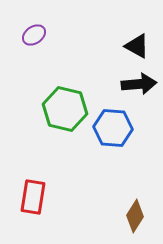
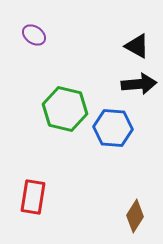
purple ellipse: rotated 70 degrees clockwise
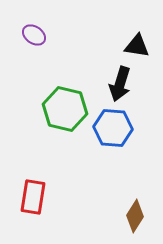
black triangle: rotated 20 degrees counterclockwise
black arrow: moved 19 px left; rotated 112 degrees clockwise
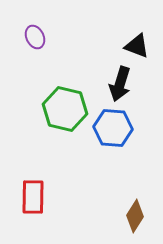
purple ellipse: moved 1 px right, 2 px down; rotated 30 degrees clockwise
black triangle: rotated 12 degrees clockwise
red rectangle: rotated 8 degrees counterclockwise
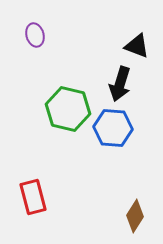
purple ellipse: moved 2 px up; rotated 10 degrees clockwise
green hexagon: moved 3 px right
red rectangle: rotated 16 degrees counterclockwise
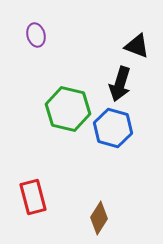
purple ellipse: moved 1 px right
blue hexagon: rotated 12 degrees clockwise
brown diamond: moved 36 px left, 2 px down
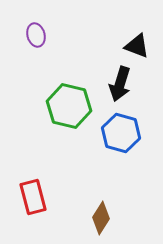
green hexagon: moved 1 px right, 3 px up
blue hexagon: moved 8 px right, 5 px down
brown diamond: moved 2 px right
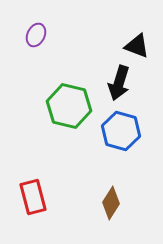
purple ellipse: rotated 40 degrees clockwise
black arrow: moved 1 px left, 1 px up
blue hexagon: moved 2 px up
brown diamond: moved 10 px right, 15 px up
